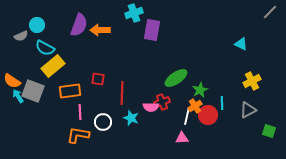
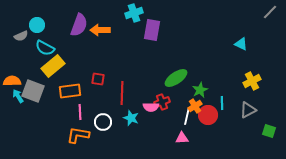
orange semicircle: rotated 144 degrees clockwise
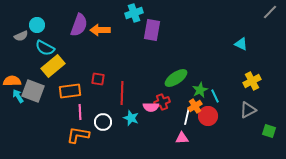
cyan line: moved 7 px left, 7 px up; rotated 24 degrees counterclockwise
red circle: moved 1 px down
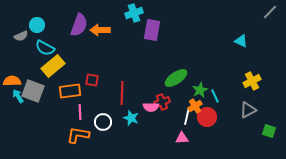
cyan triangle: moved 3 px up
red square: moved 6 px left, 1 px down
red circle: moved 1 px left, 1 px down
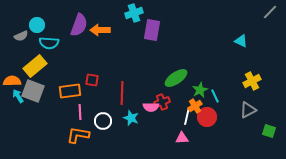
cyan semicircle: moved 4 px right, 5 px up; rotated 24 degrees counterclockwise
yellow rectangle: moved 18 px left
white circle: moved 1 px up
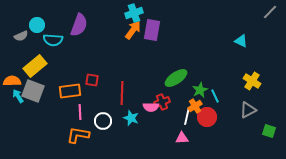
orange arrow: moved 33 px right; rotated 126 degrees clockwise
cyan semicircle: moved 4 px right, 3 px up
yellow cross: rotated 30 degrees counterclockwise
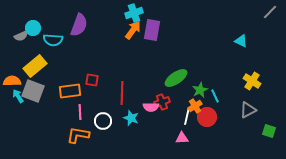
cyan circle: moved 4 px left, 3 px down
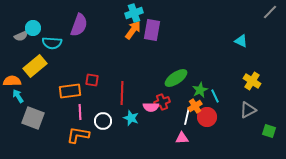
cyan semicircle: moved 1 px left, 3 px down
gray square: moved 27 px down
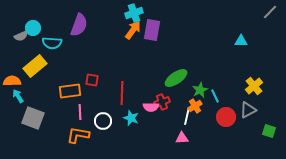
cyan triangle: rotated 24 degrees counterclockwise
yellow cross: moved 2 px right, 5 px down; rotated 18 degrees clockwise
red circle: moved 19 px right
